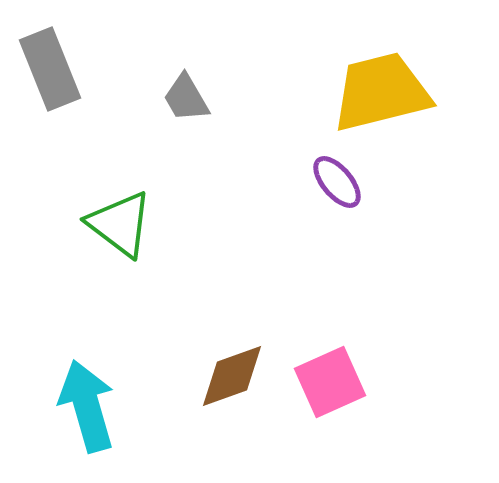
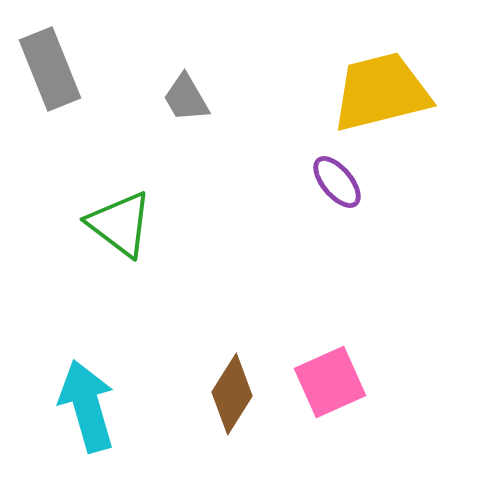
brown diamond: moved 18 px down; rotated 38 degrees counterclockwise
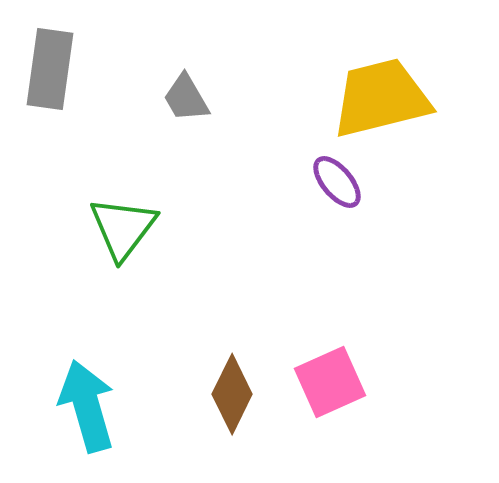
gray rectangle: rotated 30 degrees clockwise
yellow trapezoid: moved 6 px down
green triangle: moved 3 px right, 4 px down; rotated 30 degrees clockwise
brown diamond: rotated 6 degrees counterclockwise
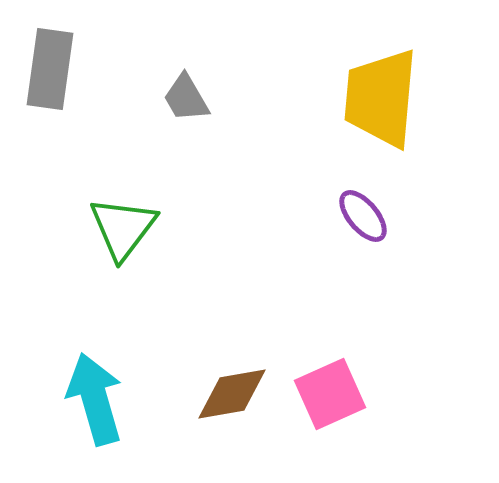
yellow trapezoid: rotated 71 degrees counterclockwise
purple ellipse: moved 26 px right, 34 px down
pink square: moved 12 px down
brown diamond: rotated 54 degrees clockwise
cyan arrow: moved 8 px right, 7 px up
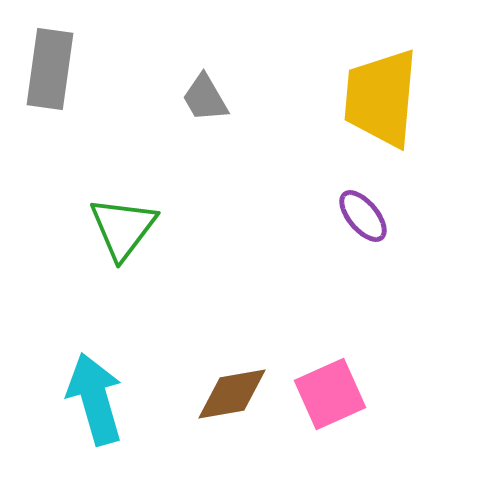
gray trapezoid: moved 19 px right
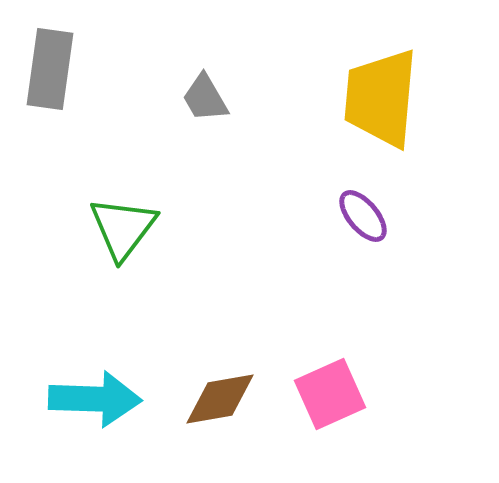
brown diamond: moved 12 px left, 5 px down
cyan arrow: rotated 108 degrees clockwise
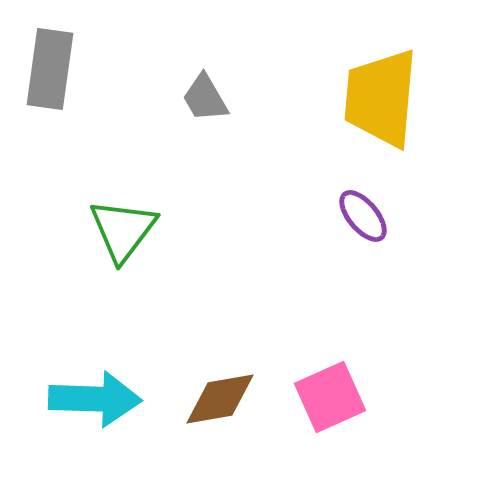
green triangle: moved 2 px down
pink square: moved 3 px down
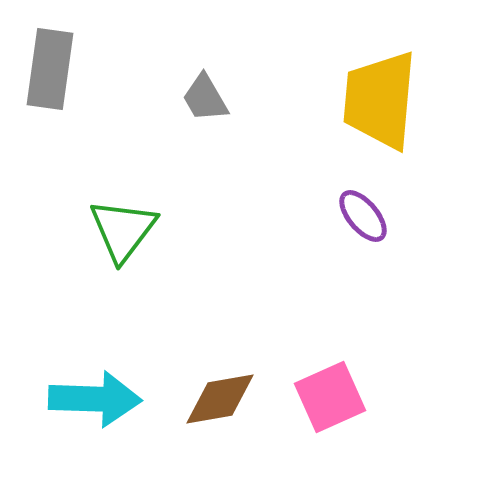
yellow trapezoid: moved 1 px left, 2 px down
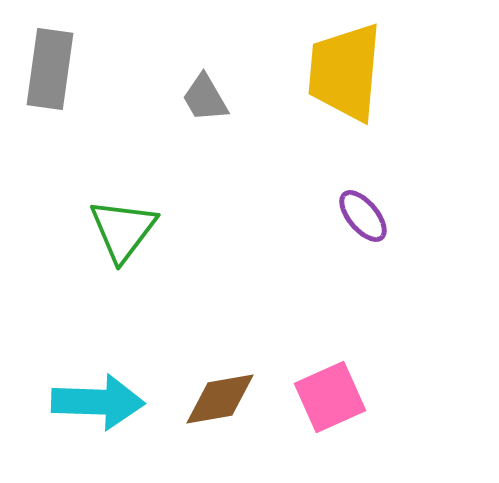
yellow trapezoid: moved 35 px left, 28 px up
cyan arrow: moved 3 px right, 3 px down
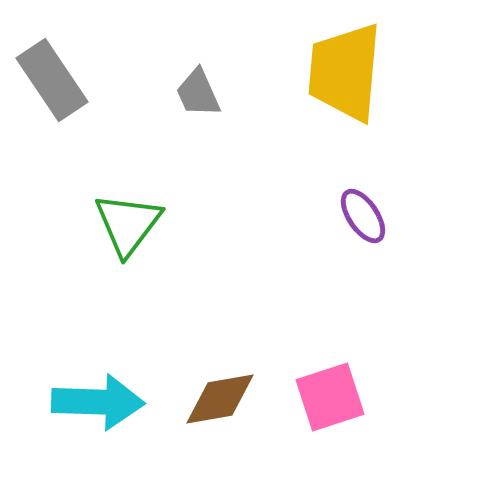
gray rectangle: moved 2 px right, 11 px down; rotated 42 degrees counterclockwise
gray trapezoid: moved 7 px left, 5 px up; rotated 6 degrees clockwise
purple ellipse: rotated 6 degrees clockwise
green triangle: moved 5 px right, 6 px up
pink square: rotated 6 degrees clockwise
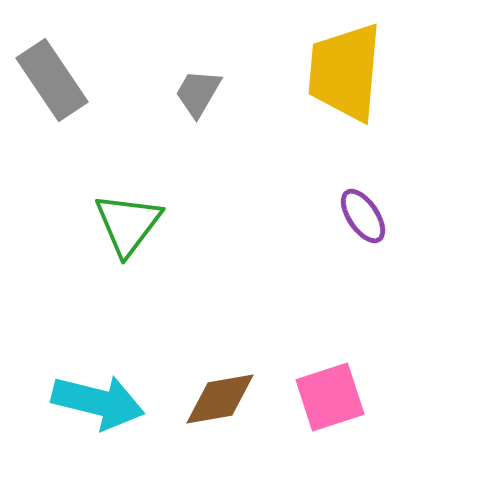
gray trapezoid: rotated 54 degrees clockwise
cyan arrow: rotated 12 degrees clockwise
